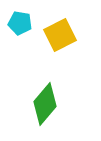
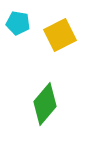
cyan pentagon: moved 2 px left
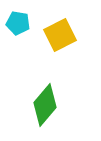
green diamond: moved 1 px down
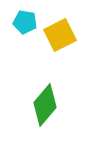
cyan pentagon: moved 7 px right, 1 px up
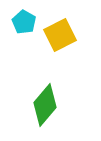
cyan pentagon: moved 1 px left; rotated 20 degrees clockwise
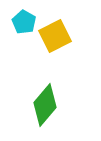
yellow square: moved 5 px left, 1 px down
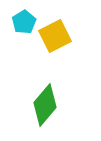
cyan pentagon: rotated 10 degrees clockwise
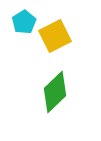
green diamond: moved 10 px right, 13 px up; rotated 6 degrees clockwise
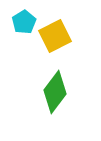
green diamond: rotated 9 degrees counterclockwise
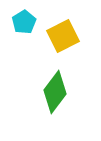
yellow square: moved 8 px right
